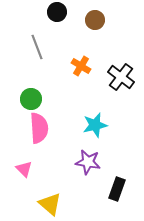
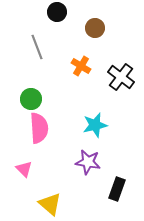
brown circle: moved 8 px down
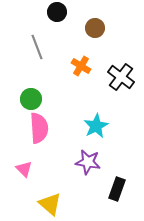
cyan star: moved 1 px right, 1 px down; rotated 15 degrees counterclockwise
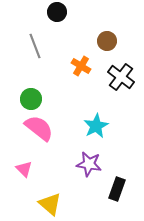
brown circle: moved 12 px right, 13 px down
gray line: moved 2 px left, 1 px up
pink semicircle: rotated 48 degrees counterclockwise
purple star: moved 1 px right, 2 px down
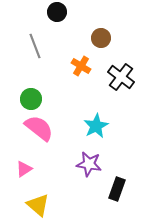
brown circle: moved 6 px left, 3 px up
pink triangle: rotated 42 degrees clockwise
yellow triangle: moved 12 px left, 1 px down
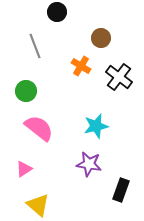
black cross: moved 2 px left
green circle: moved 5 px left, 8 px up
cyan star: rotated 15 degrees clockwise
black rectangle: moved 4 px right, 1 px down
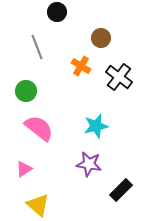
gray line: moved 2 px right, 1 px down
black rectangle: rotated 25 degrees clockwise
